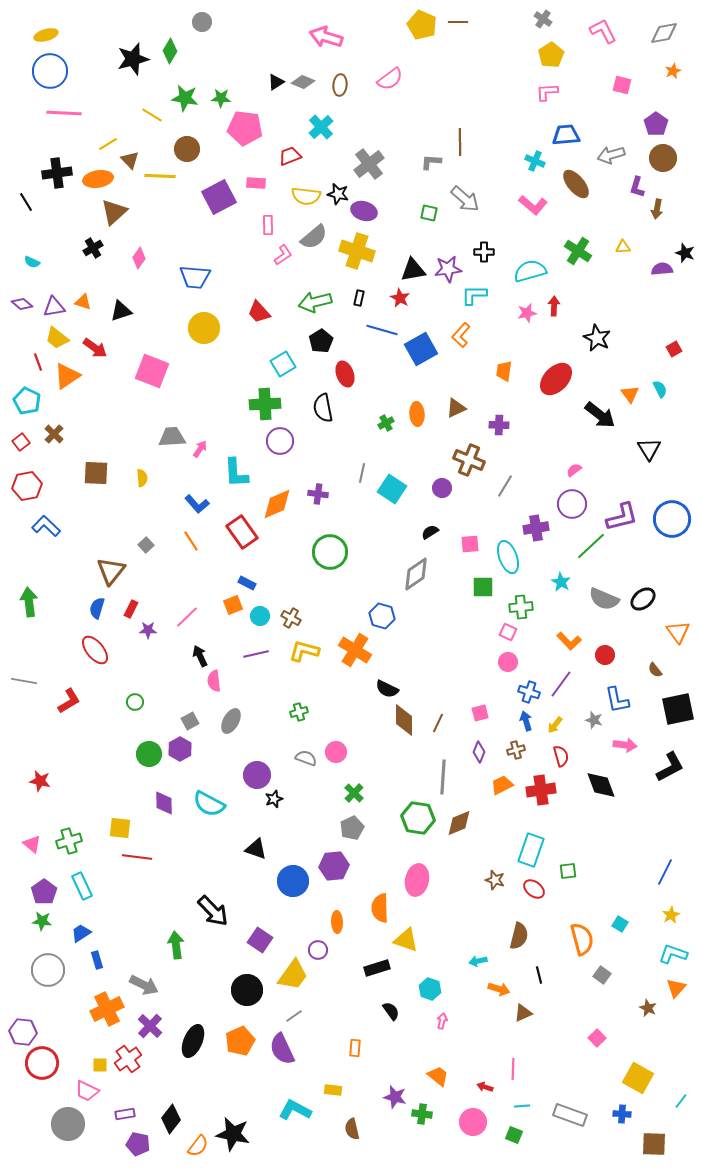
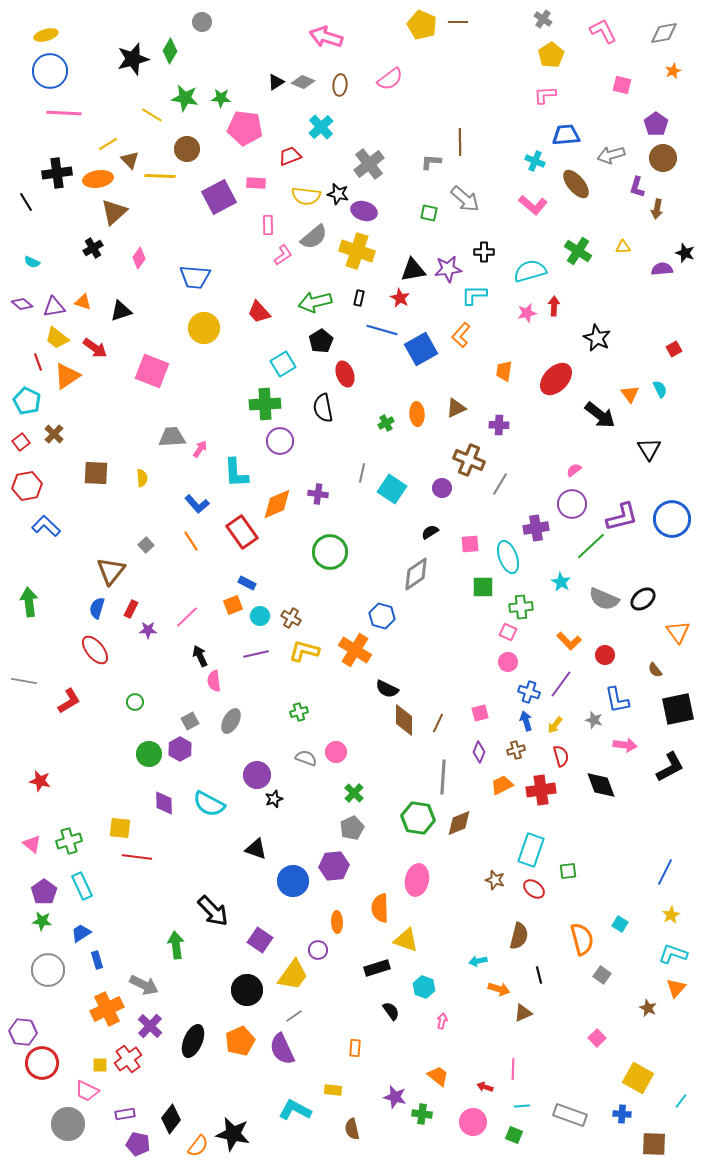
pink L-shape at (547, 92): moved 2 px left, 3 px down
gray line at (505, 486): moved 5 px left, 2 px up
cyan hexagon at (430, 989): moved 6 px left, 2 px up
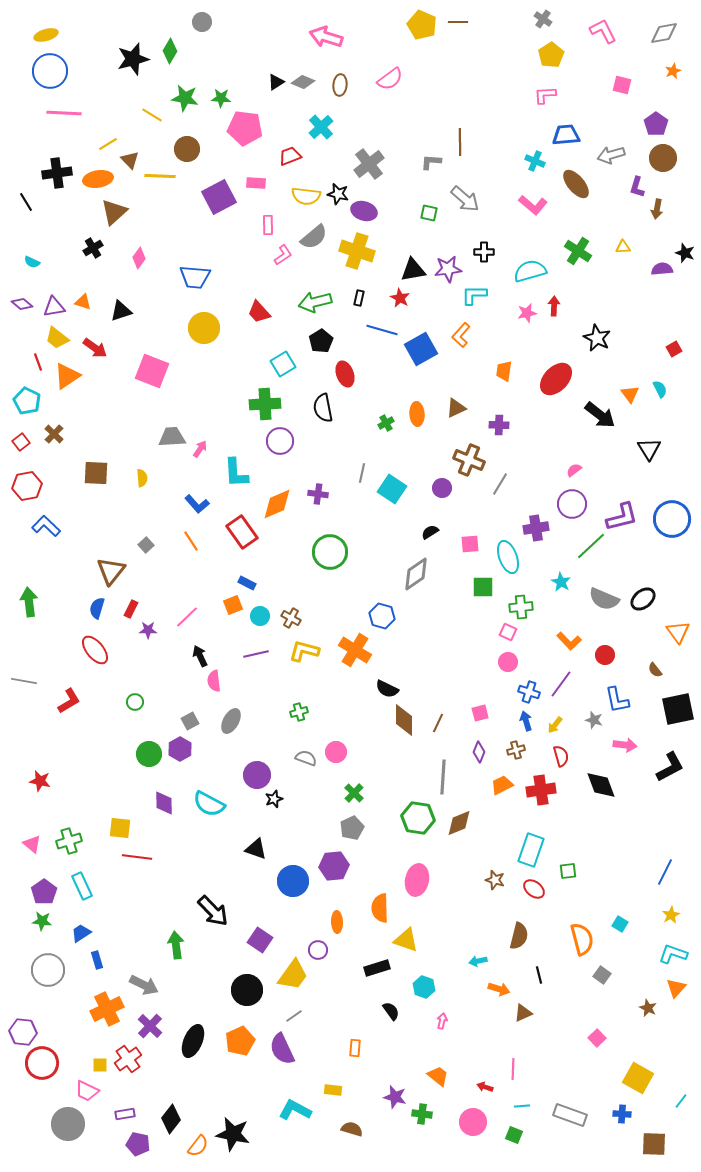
brown semicircle at (352, 1129): rotated 120 degrees clockwise
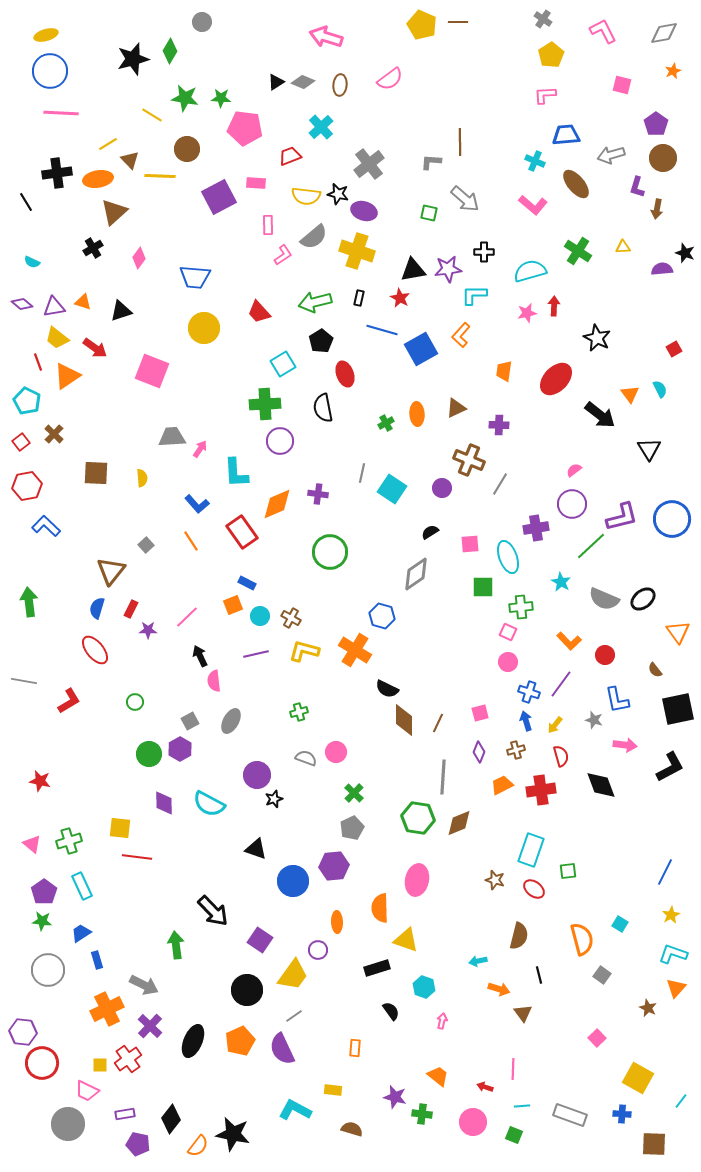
pink line at (64, 113): moved 3 px left
brown triangle at (523, 1013): rotated 42 degrees counterclockwise
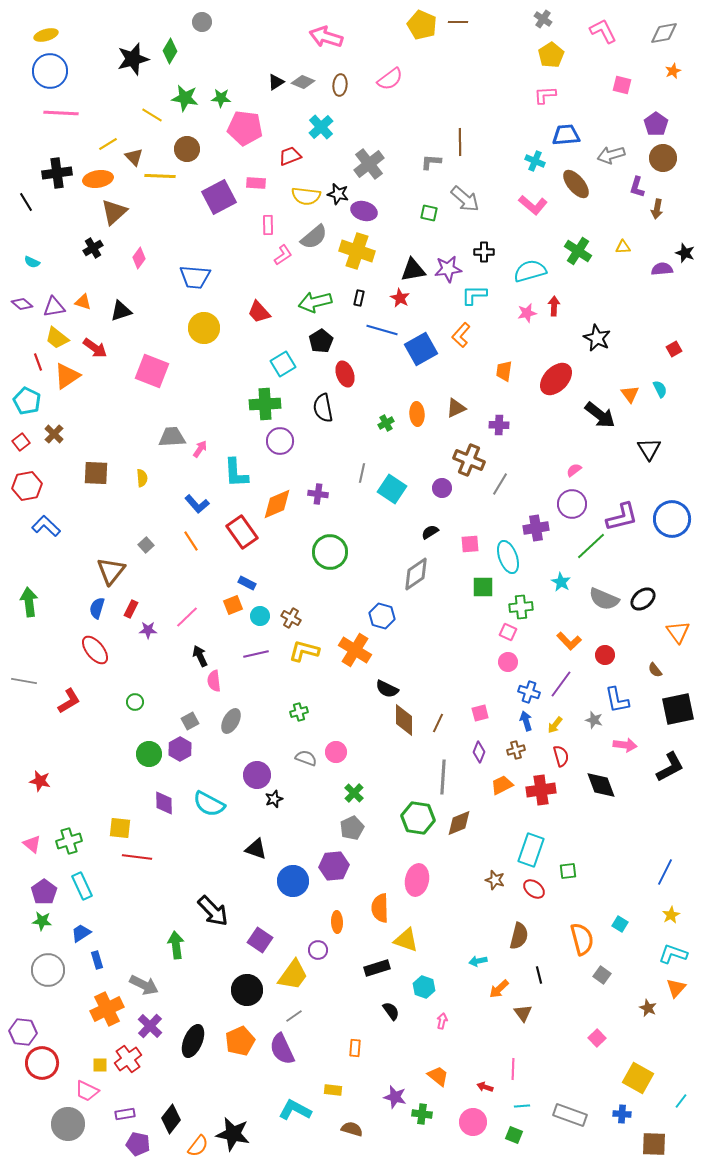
brown triangle at (130, 160): moved 4 px right, 3 px up
orange arrow at (499, 989): rotated 120 degrees clockwise
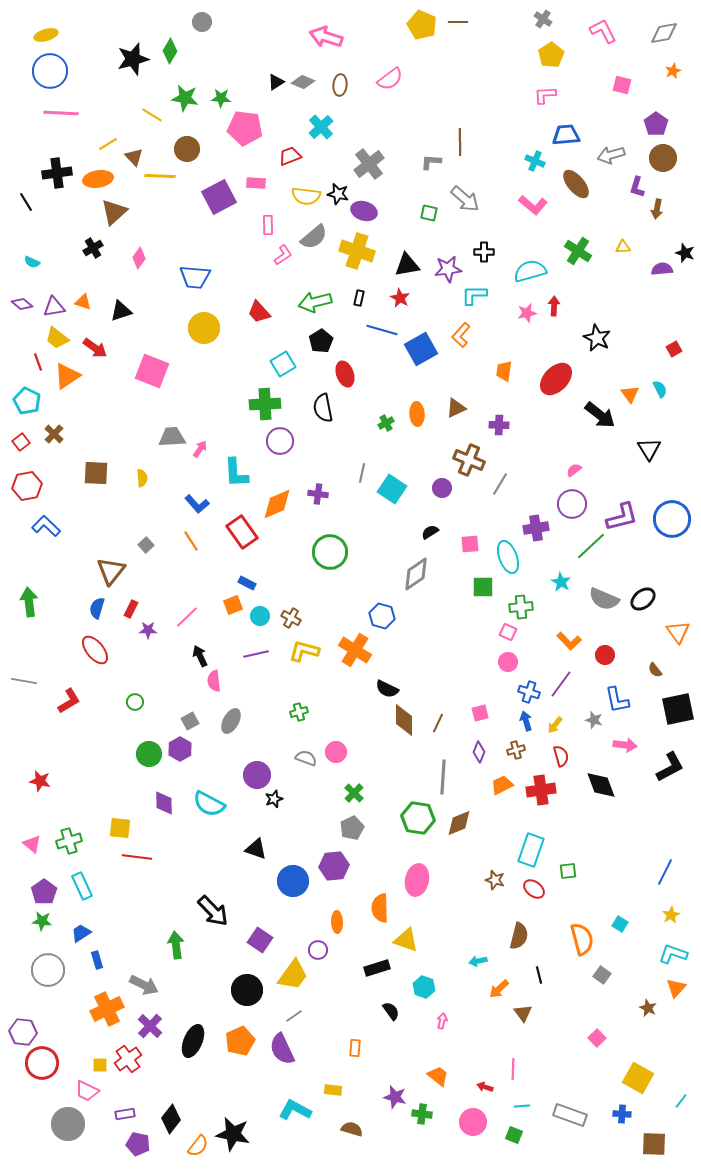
black triangle at (413, 270): moved 6 px left, 5 px up
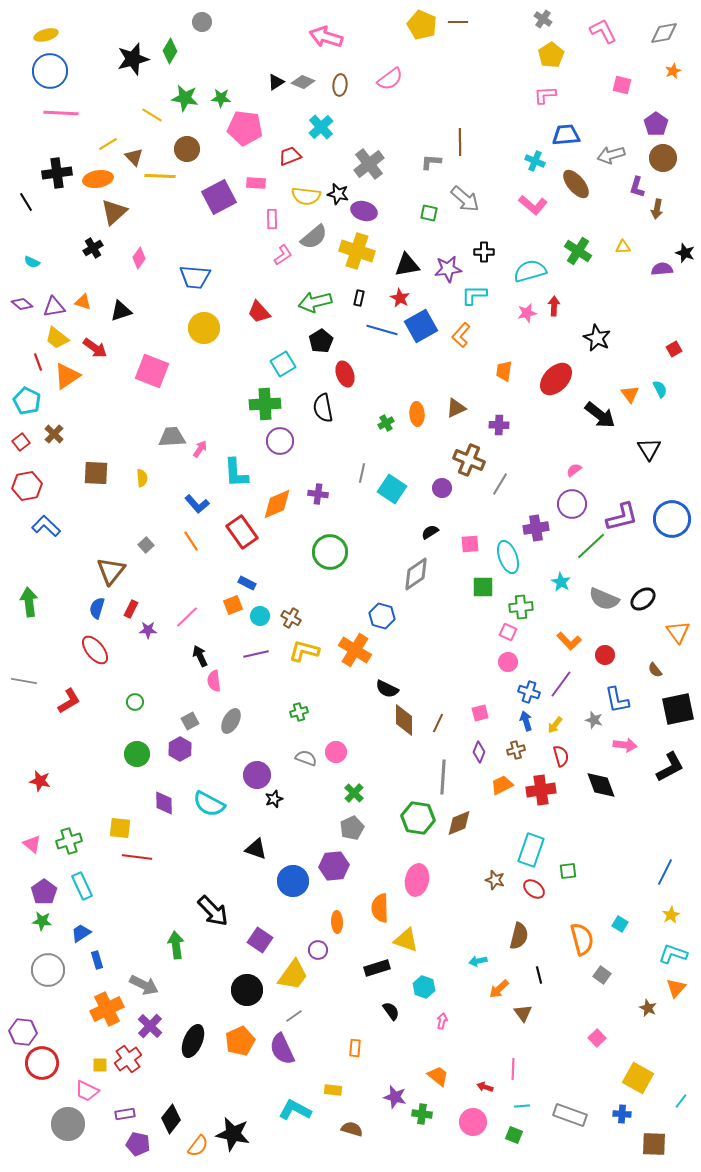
pink rectangle at (268, 225): moved 4 px right, 6 px up
blue square at (421, 349): moved 23 px up
green circle at (149, 754): moved 12 px left
